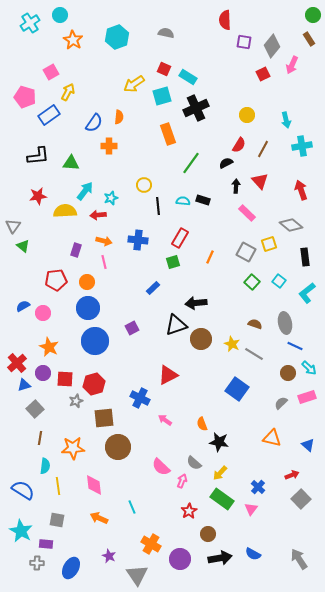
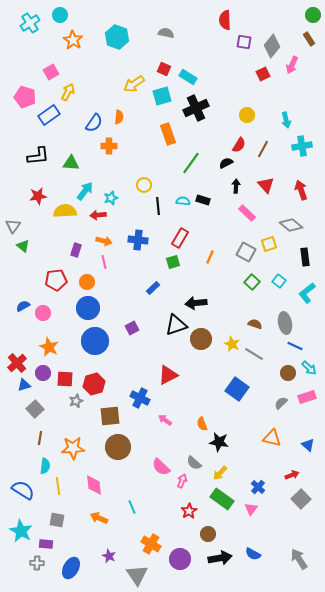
cyan hexagon at (117, 37): rotated 20 degrees counterclockwise
red triangle at (260, 181): moved 6 px right, 4 px down
brown square at (104, 418): moved 6 px right, 2 px up
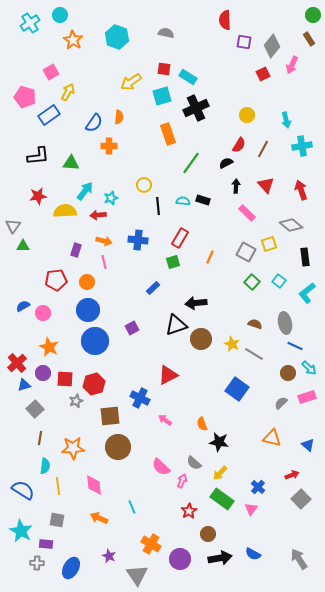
red square at (164, 69): rotated 16 degrees counterclockwise
yellow arrow at (134, 84): moved 3 px left, 2 px up
green triangle at (23, 246): rotated 40 degrees counterclockwise
blue circle at (88, 308): moved 2 px down
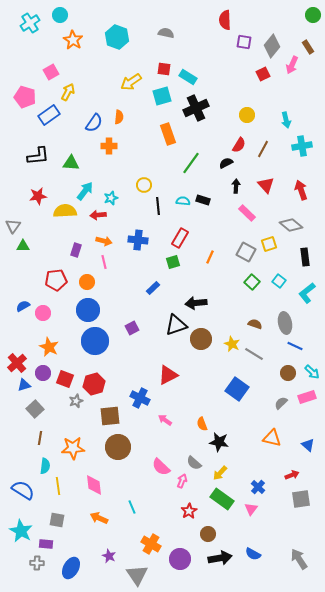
brown rectangle at (309, 39): moved 1 px left, 8 px down
cyan arrow at (309, 368): moved 3 px right, 4 px down
red square at (65, 379): rotated 18 degrees clockwise
gray square at (301, 499): rotated 36 degrees clockwise
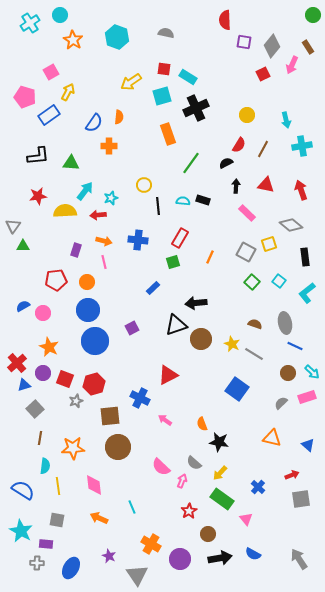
red triangle at (266, 185): rotated 36 degrees counterclockwise
pink triangle at (251, 509): moved 5 px left, 10 px down; rotated 16 degrees counterclockwise
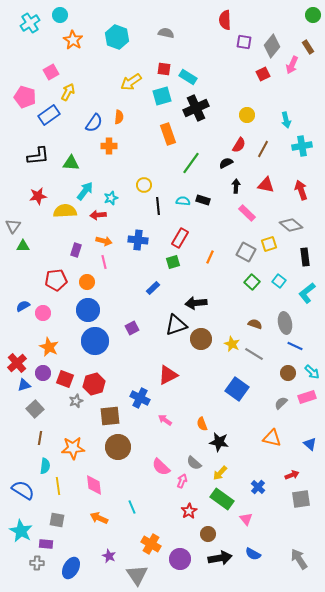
blue triangle at (308, 445): moved 2 px right, 1 px up
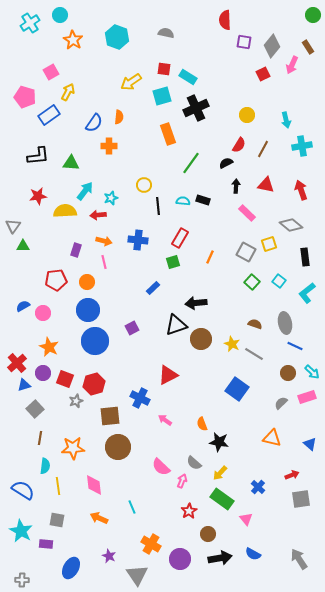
gray cross at (37, 563): moved 15 px left, 17 px down
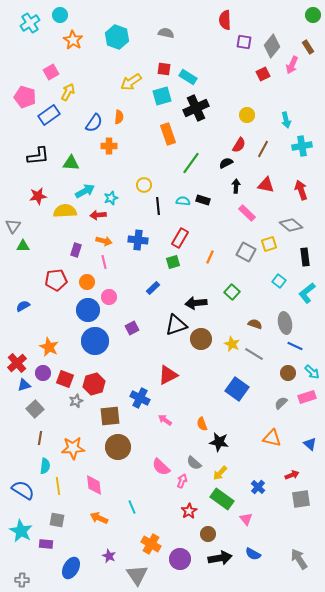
cyan arrow at (85, 191): rotated 24 degrees clockwise
green square at (252, 282): moved 20 px left, 10 px down
pink circle at (43, 313): moved 66 px right, 16 px up
